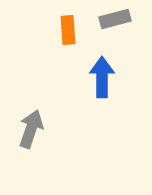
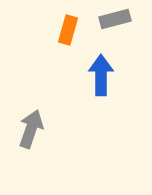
orange rectangle: rotated 20 degrees clockwise
blue arrow: moved 1 px left, 2 px up
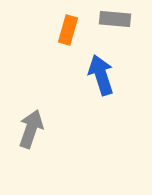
gray rectangle: rotated 20 degrees clockwise
blue arrow: rotated 18 degrees counterclockwise
